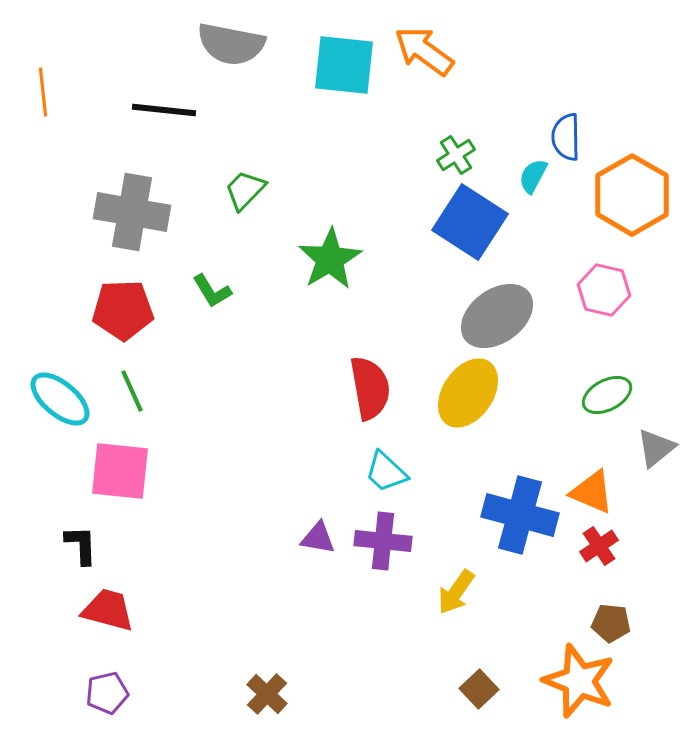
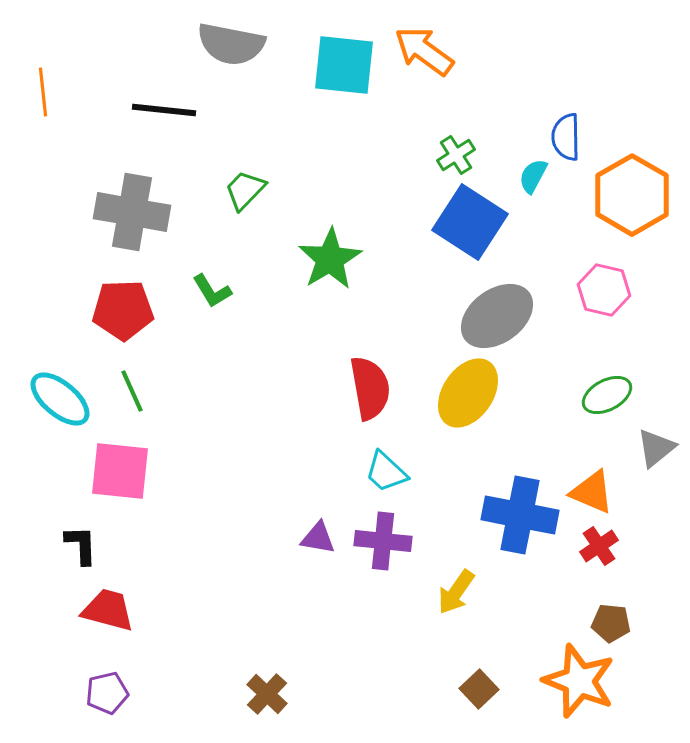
blue cross: rotated 4 degrees counterclockwise
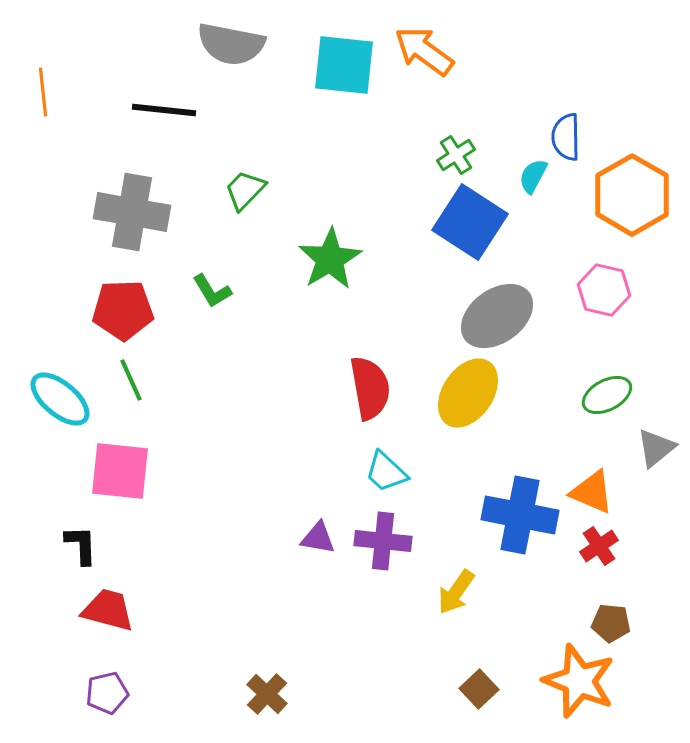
green line: moved 1 px left, 11 px up
